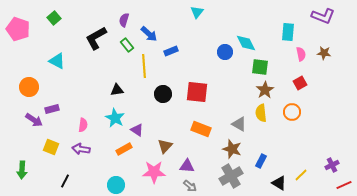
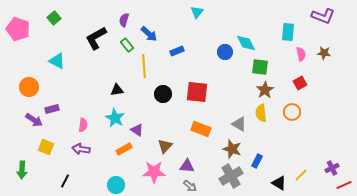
blue rectangle at (171, 51): moved 6 px right
yellow square at (51, 147): moved 5 px left
blue rectangle at (261, 161): moved 4 px left
purple cross at (332, 165): moved 3 px down
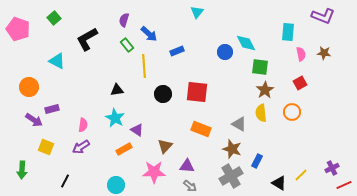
black L-shape at (96, 38): moved 9 px left, 1 px down
purple arrow at (81, 149): moved 2 px up; rotated 42 degrees counterclockwise
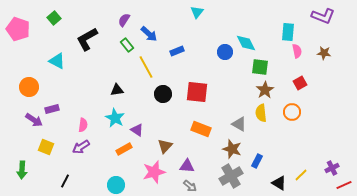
purple semicircle at (124, 20): rotated 16 degrees clockwise
pink semicircle at (301, 54): moved 4 px left, 3 px up
yellow line at (144, 66): moved 2 px right, 1 px down; rotated 25 degrees counterclockwise
pink star at (154, 172): rotated 15 degrees counterclockwise
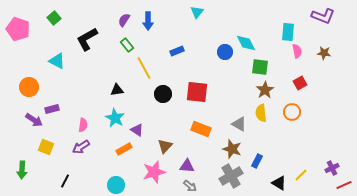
blue arrow at (149, 34): moved 1 px left, 13 px up; rotated 48 degrees clockwise
yellow line at (146, 67): moved 2 px left, 1 px down
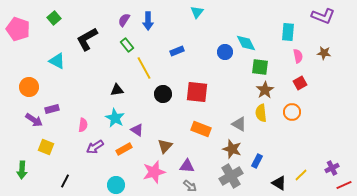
pink semicircle at (297, 51): moved 1 px right, 5 px down
purple arrow at (81, 147): moved 14 px right
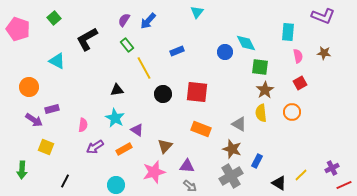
blue arrow at (148, 21): rotated 42 degrees clockwise
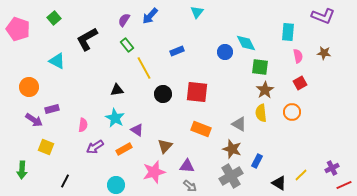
blue arrow at (148, 21): moved 2 px right, 5 px up
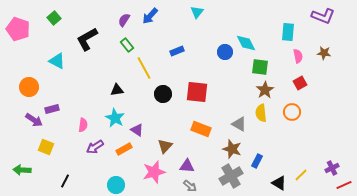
green arrow at (22, 170): rotated 90 degrees clockwise
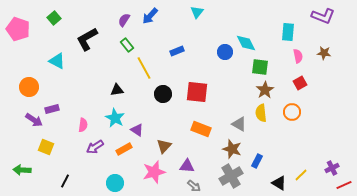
brown triangle at (165, 146): moved 1 px left
cyan circle at (116, 185): moved 1 px left, 2 px up
gray arrow at (190, 186): moved 4 px right
